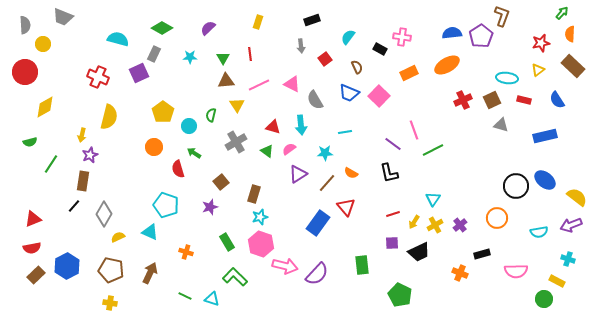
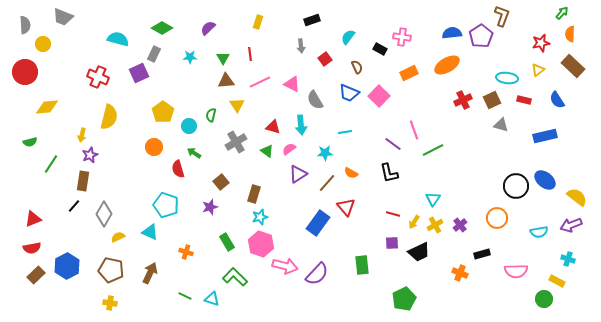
pink line at (259, 85): moved 1 px right, 3 px up
yellow diamond at (45, 107): moved 2 px right; rotated 25 degrees clockwise
red line at (393, 214): rotated 32 degrees clockwise
green pentagon at (400, 295): moved 4 px right, 4 px down; rotated 20 degrees clockwise
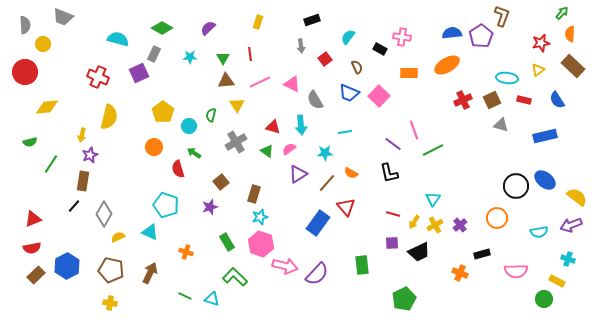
orange rectangle at (409, 73): rotated 24 degrees clockwise
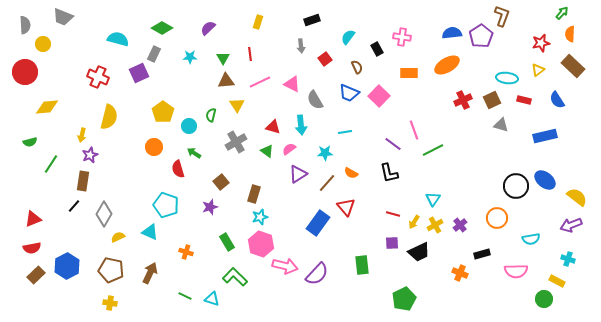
black rectangle at (380, 49): moved 3 px left; rotated 32 degrees clockwise
cyan semicircle at (539, 232): moved 8 px left, 7 px down
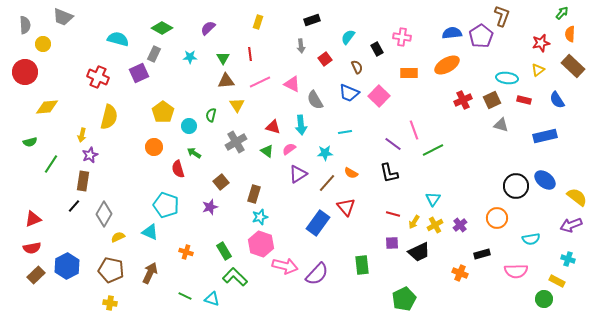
green rectangle at (227, 242): moved 3 px left, 9 px down
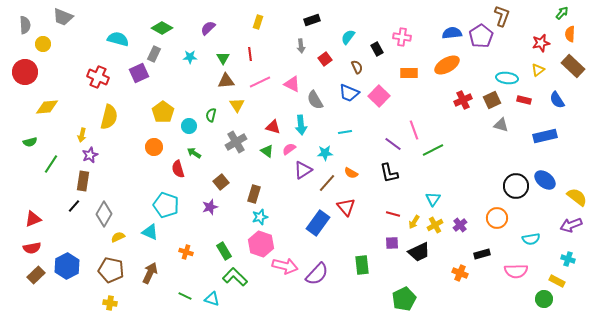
purple triangle at (298, 174): moved 5 px right, 4 px up
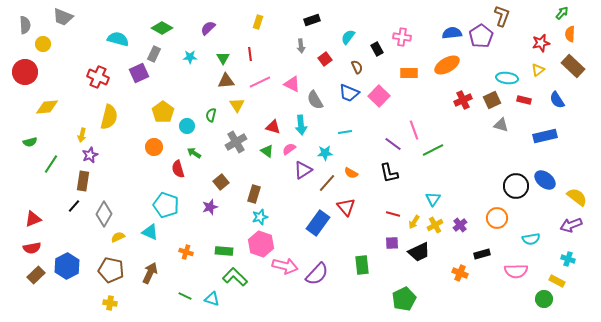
cyan circle at (189, 126): moved 2 px left
green rectangle at (224, 251): rotated 54 degrees counterclockwise
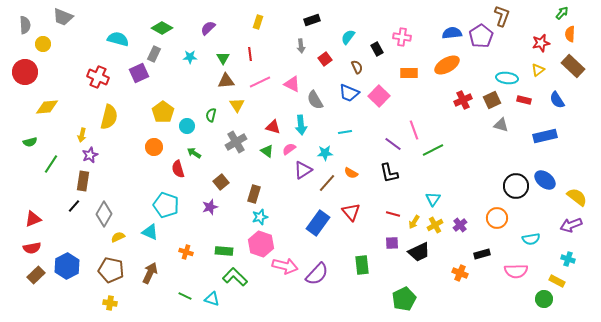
red triangle at (346, 207): moved 5 px right, 5 px down
